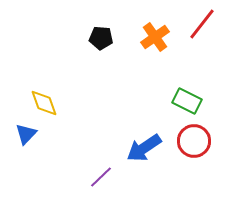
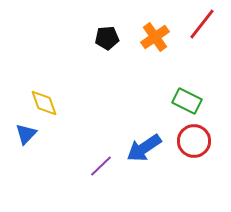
black pentagon: moved 6 px right; rotated 10 degrees counterclockwise
purple line: moved 11 px up
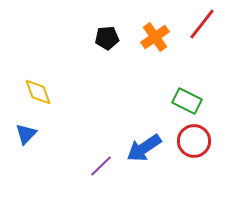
yellow diamond: moved 6 px left, 11 px up
